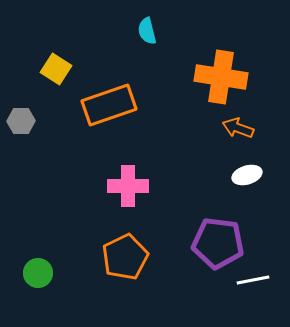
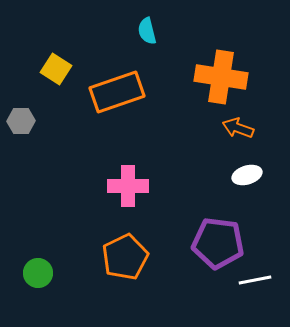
orange rectangle: moved 8 px right, 13 px up
white line: moved 2 px right
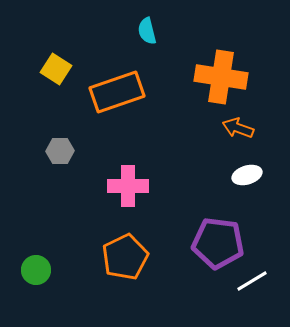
gray hexagon: moved 39 px right, 30 px down
green circle: moved 2 px left, 3 px up
white line: moved 3 px left, 1 px down; rotated 20 degrees counterclockwise
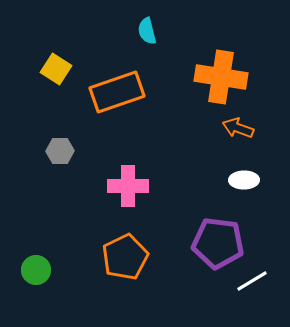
white ellipse: moved 3 px left, 5 px down; rotated 16 degrees clockwise
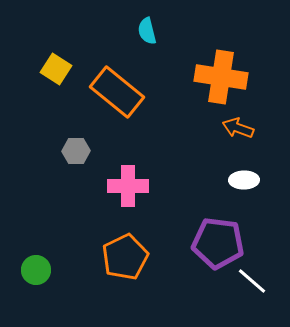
orange rectangle: rotated 58 degrees clockwise
gray hexagon: moved 16 px right
white line: rotated 72 degrees clockwise
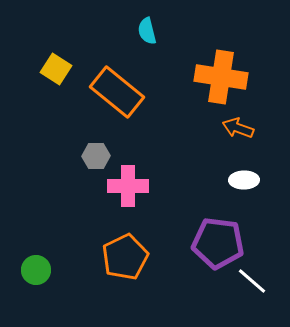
gray hexagon: moved 20 px right, 5 px down
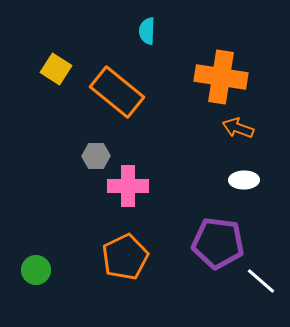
cyan semicircle: rotated 16 degrees clockwise
white line: moved 9 px right
